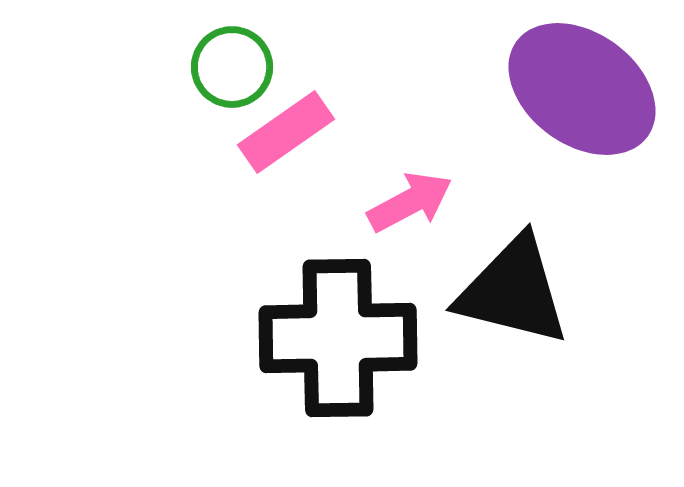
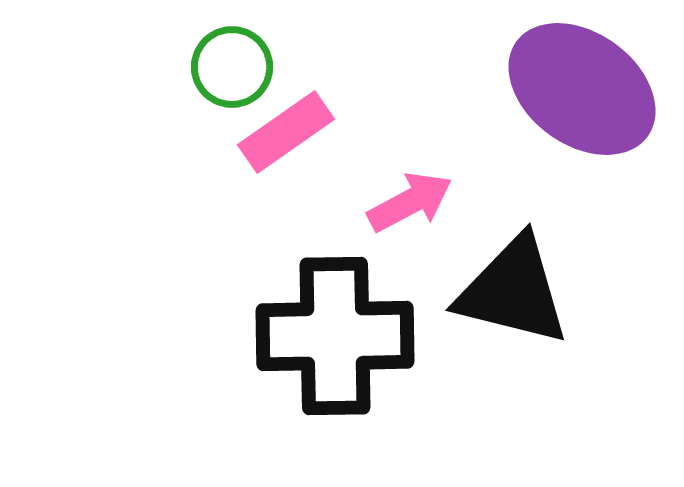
black cross: moved 3 px left, 2 px up
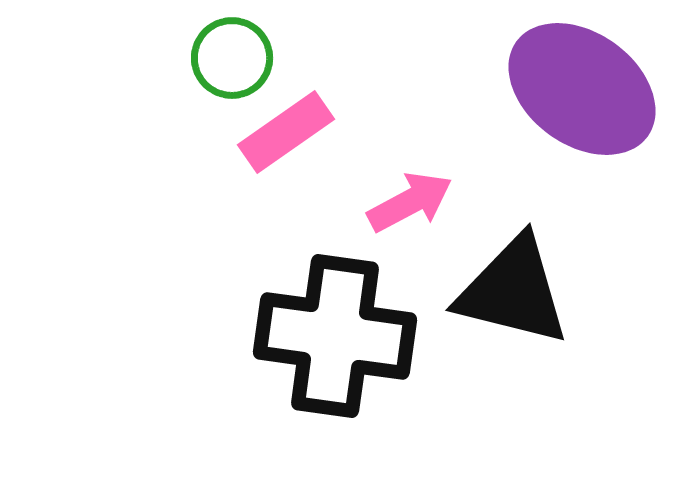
green circle: moved 9 px up
black cross: rotated 9 degrees clockwise
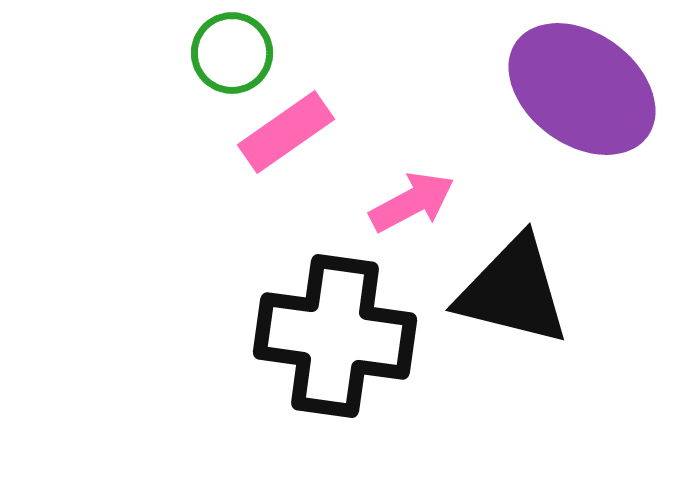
green circle: moved 5 px up
pink arrow: moved 2 px right
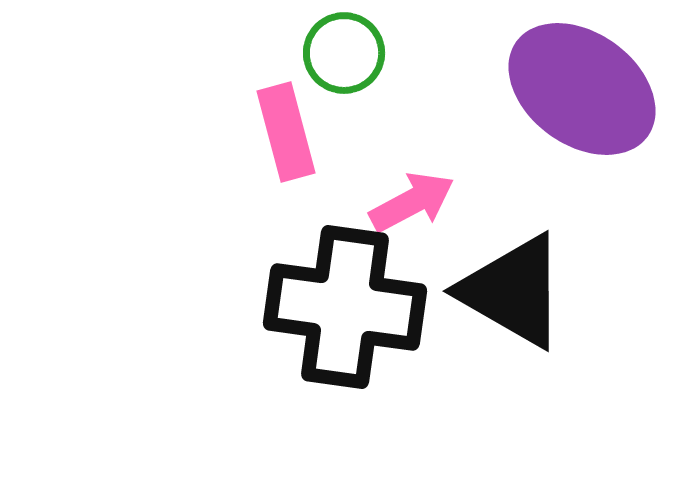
green circle: moved 112 px right
pink rectangle: rotated 70 degrees counterclockwise
black triangle: rotated 16 degrees clockwise
black cross: moved 10 px right, 29 px up
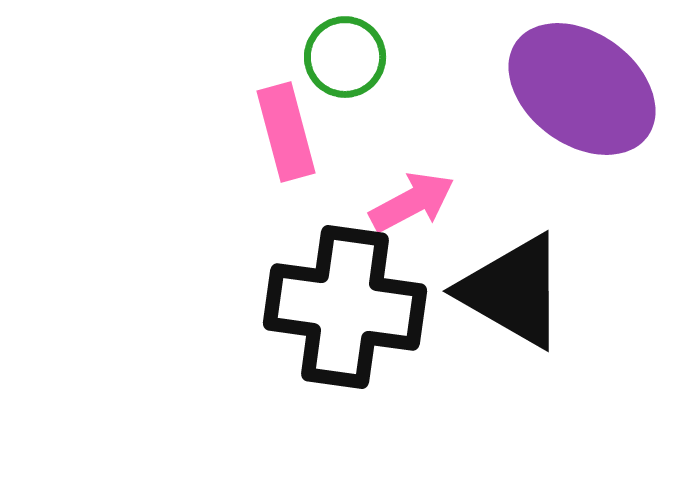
green circle: moved 1 px right, 4 px down
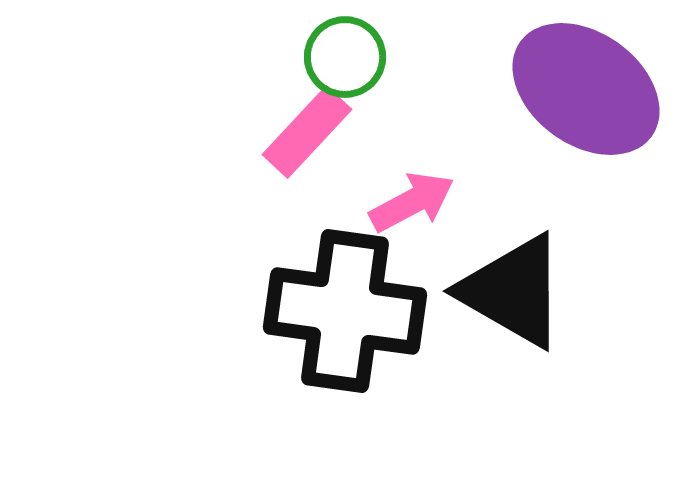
purple ellipse: moved 4 px right
pink rectangle: moved 21 px right; rotated 58 degrees clockwise
black cross: moved 4 px down
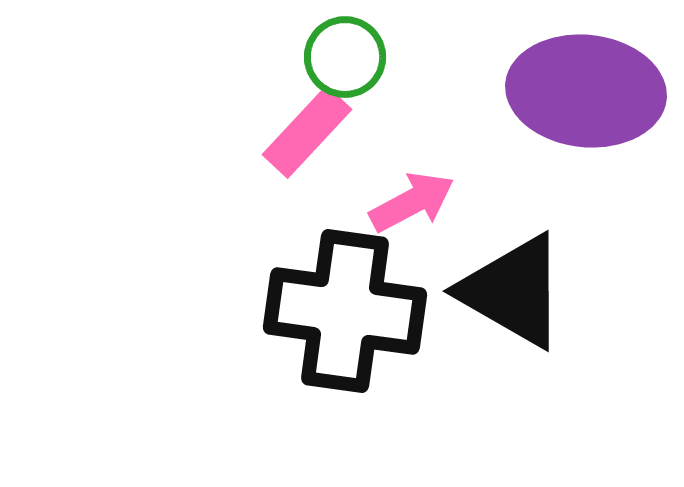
purple ellipse: moved 2 px down; rotated 30 degrees counterclockwise
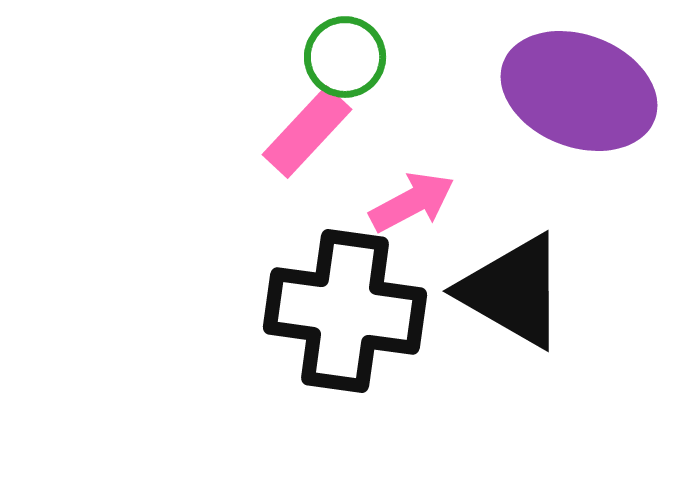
purple ellipse: moved 7 px left; rotated 15 degrees clockwise
